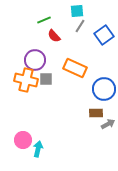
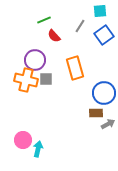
cyan square: moved 23 px right
orange rectangle: rotated 50 degrees clockwise
blue circle: moved 4 px down
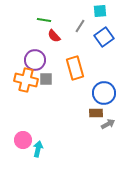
green line: rotated 32 degrees clockwise
blue square: moved 2 px down
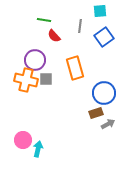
gray line: rotated 24 degrees counterclockwise
brown rectangle: rotated 16 degrees counterclockwise
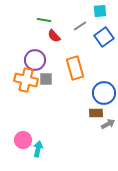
gray line: rotated 48 degrees clockwise
brown rectangle: rotated 16 degrees clockwise
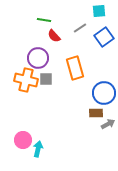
cyan square: moved 1 px left
gray line: moved 2 px down
purple circle: moved 3 px right, 2 px up
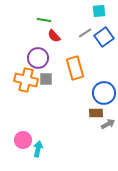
gray line: moved 5 px right, 5 px down
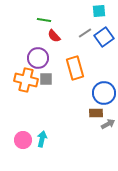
cyan arrow: moved 4 px right, 10 px up
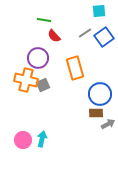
gray square: moved 3 px left, 6 px down; rotated 24 degrees counterclockwise
blue circle: moved 4 px left, 1 px down
